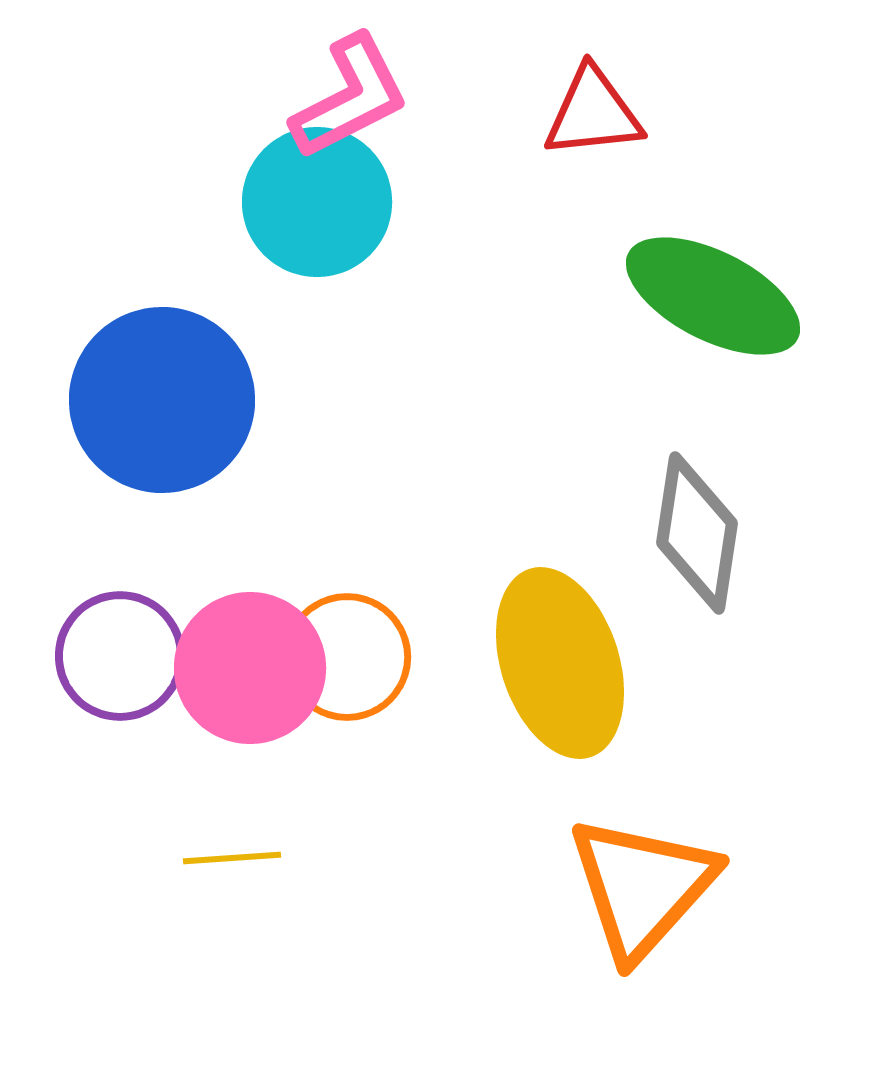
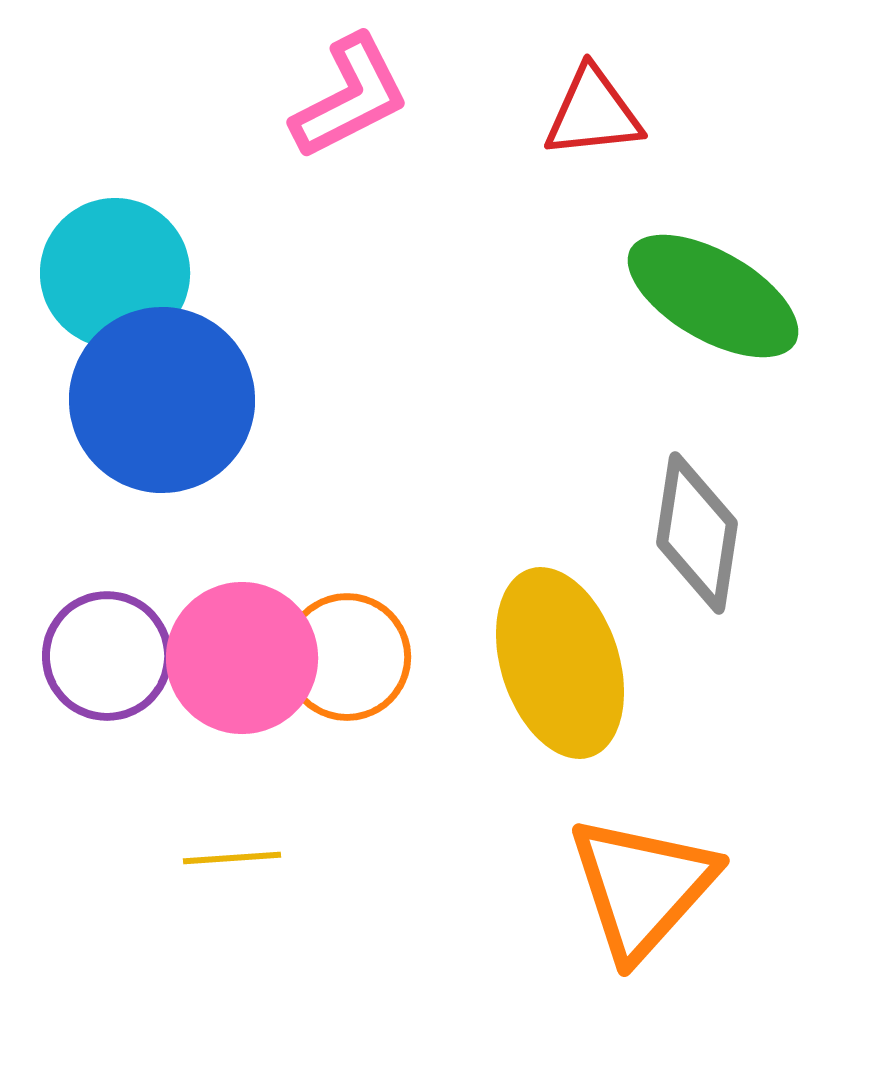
cyan circle: moved 202 px left, 71 px down
green ellipse: rotated 3 degrees clockwise
purple circle: moved 13 px left
pink circle: moved 8 px left, 10 px up
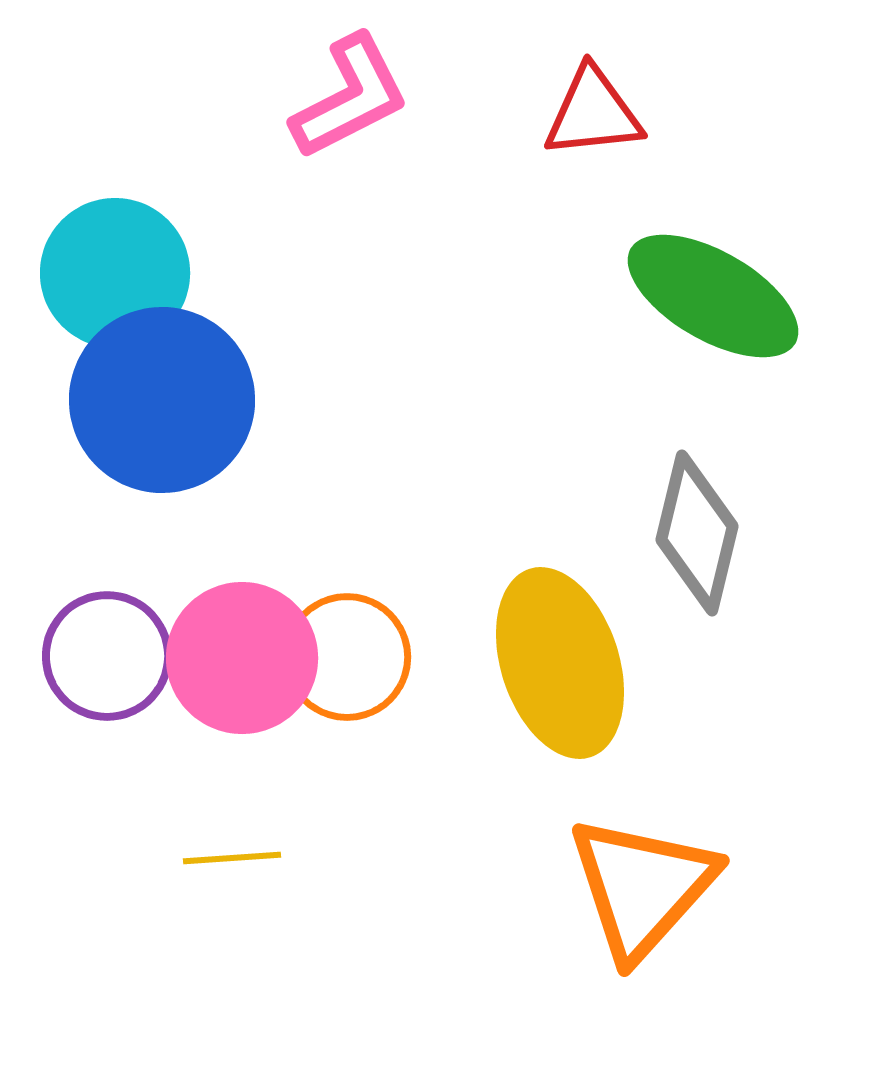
gray diamond: rotated 5 degrees clockwise
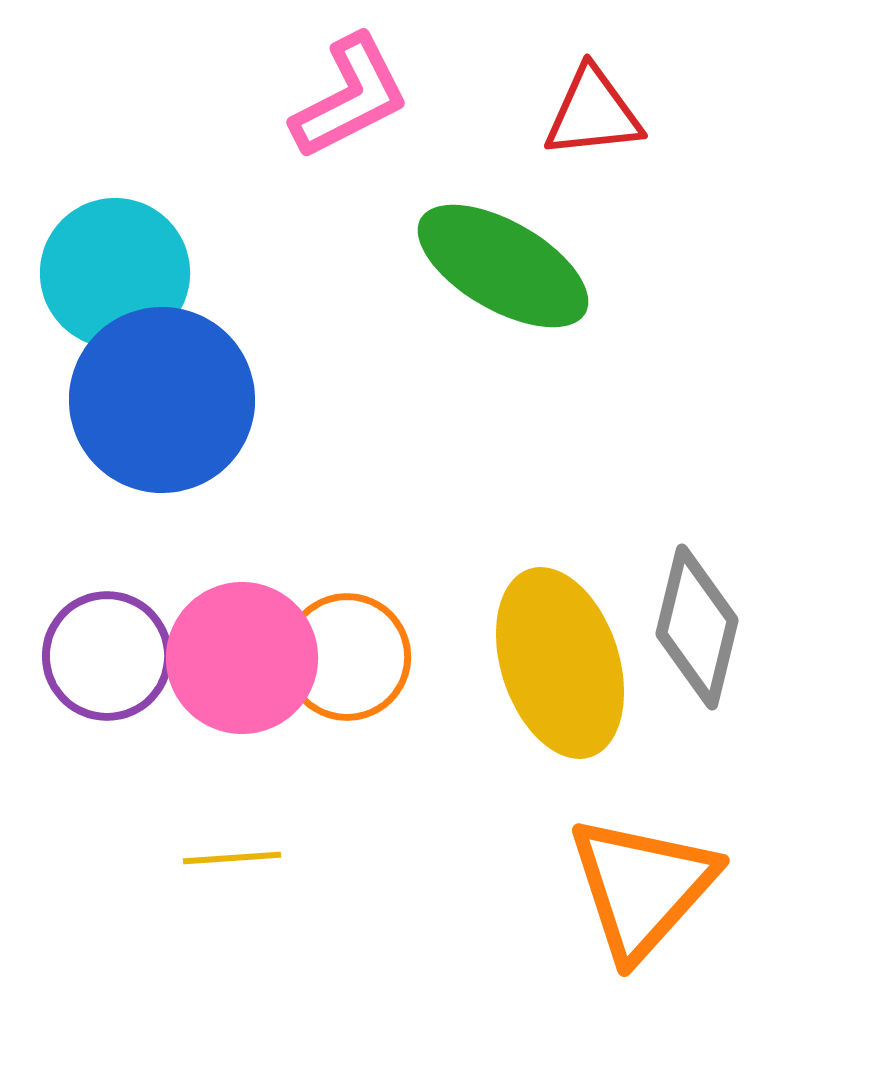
green ellipse: moved 210 px left, 30 px up
gray diamond: moved 94 px down
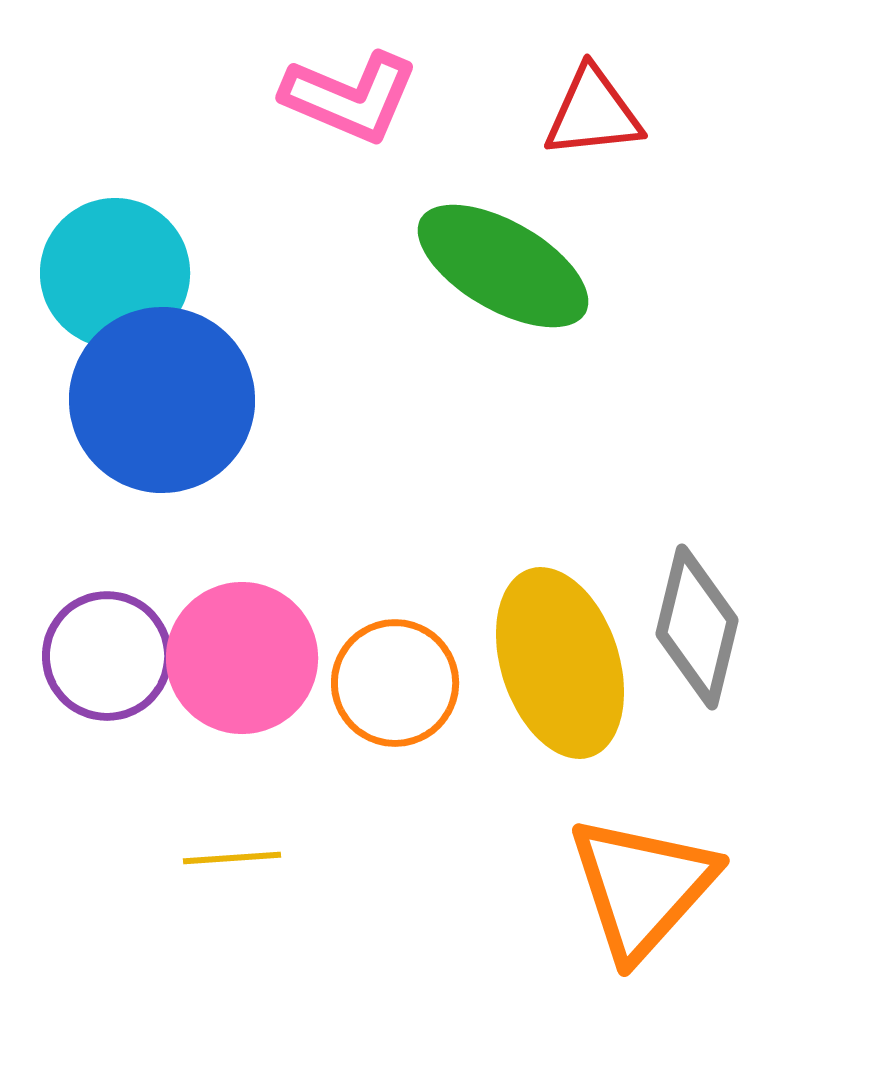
pink L-shape: rotated 50 degrees clockwise
orange circle: moved 48 px right, 26 px down
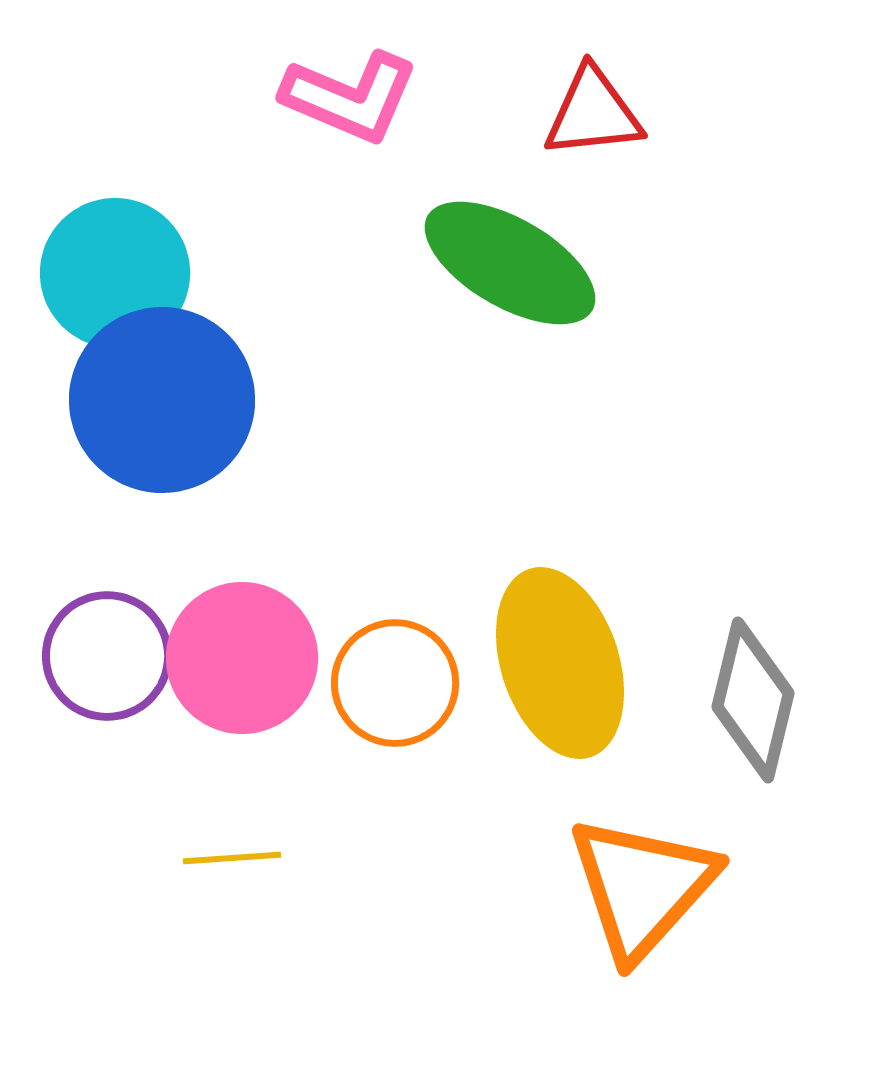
green ellipse: moved 7 px right, 3 px up
gray diamond: moved 56 px right, 73 px down
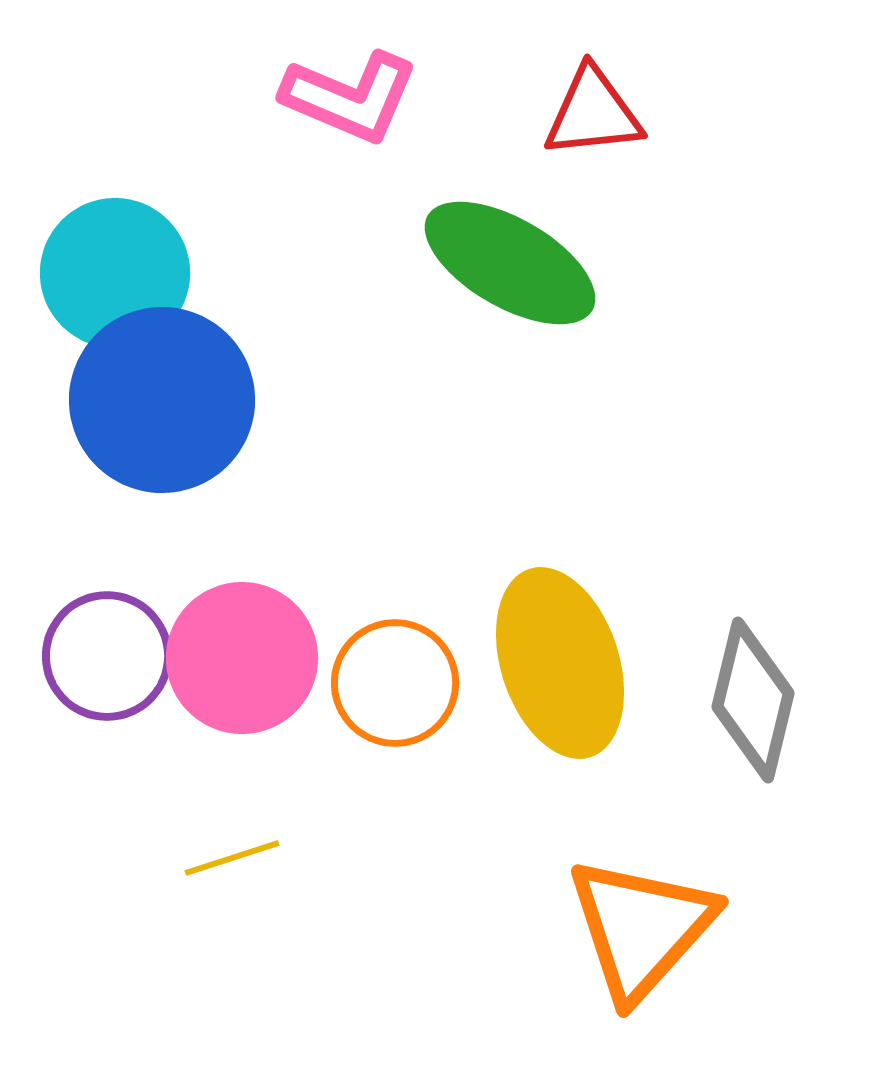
yellow line: rotated 14 degrees counterclockwise
orange triangle: moved 1 px left, 41 px down
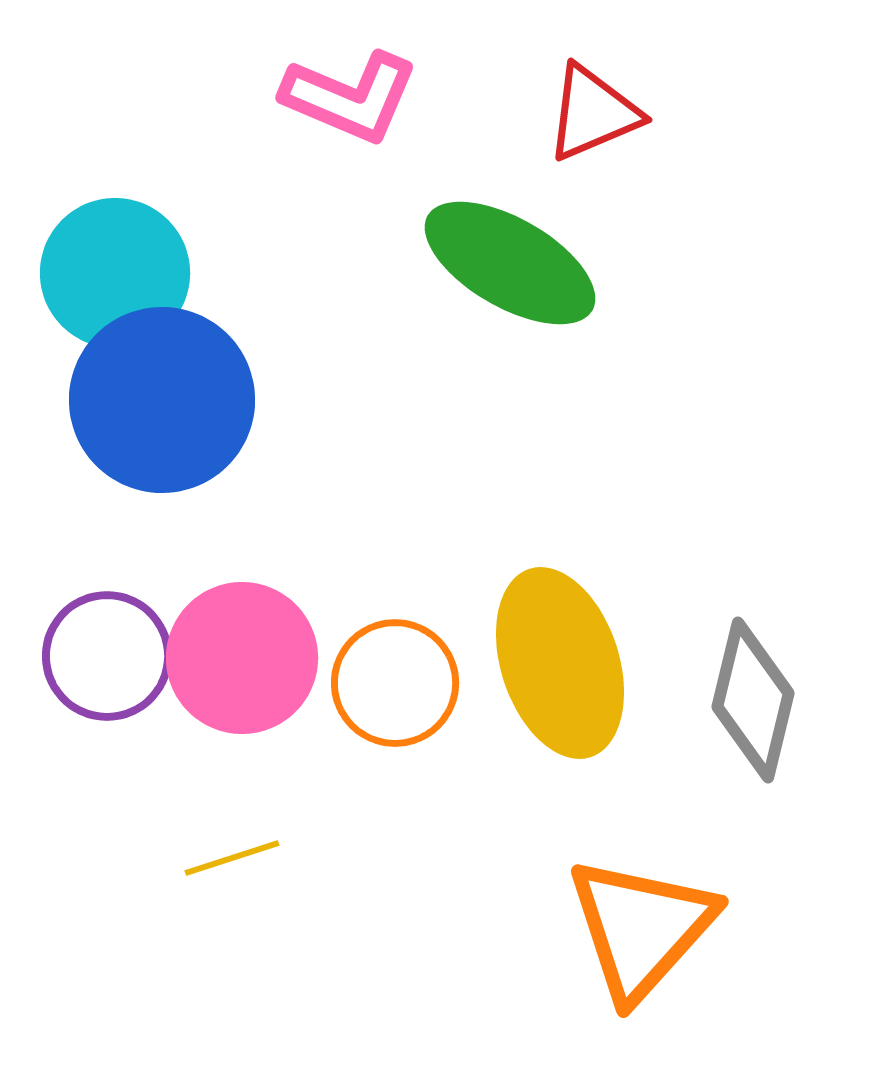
red triangle: rotated 17 degrees counterclockwise
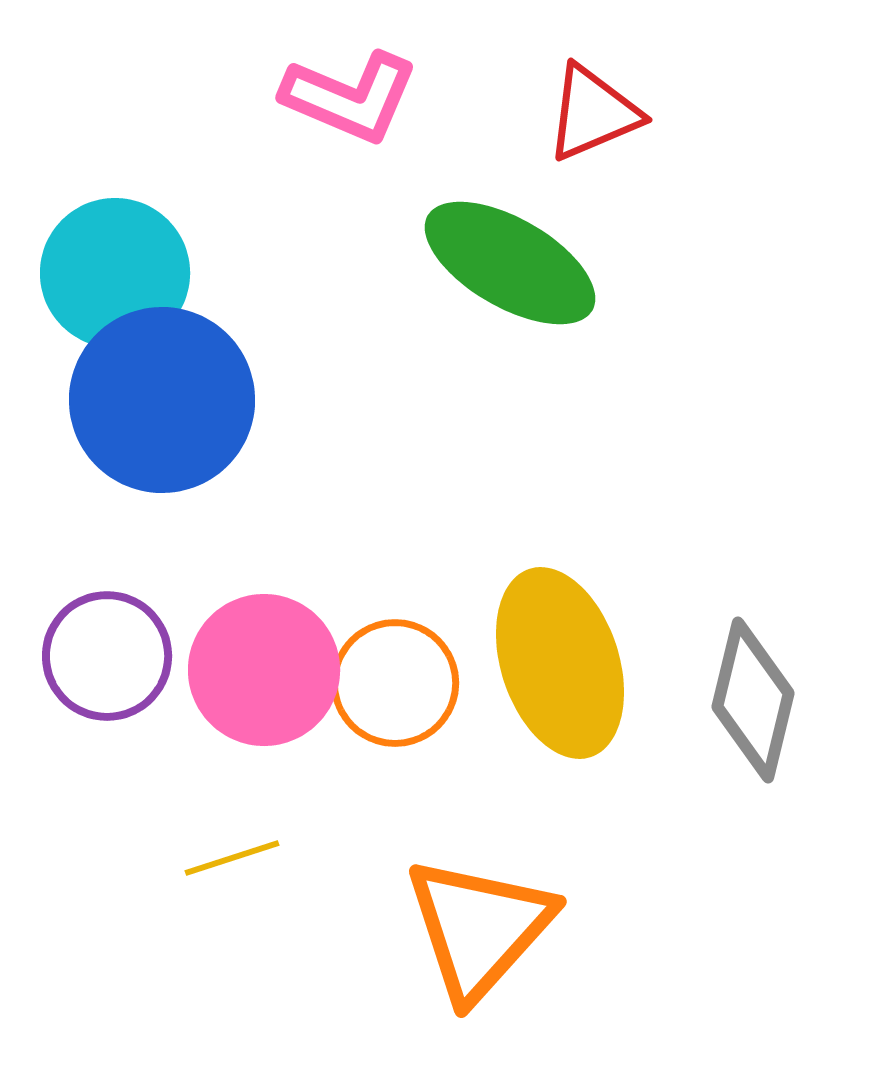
pink circle: moved 22 px right, 12 px down
orange triangle: moved 162 px left
